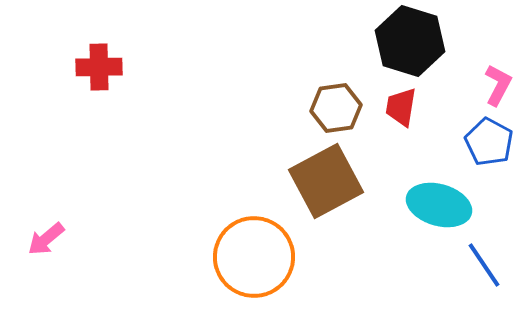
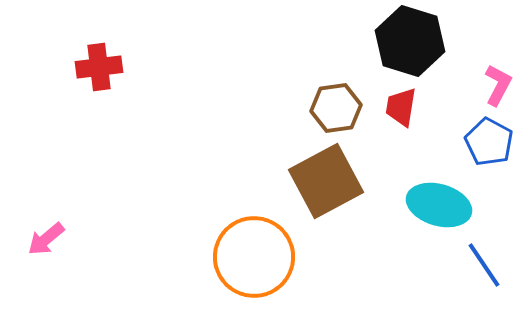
red cross: rotated 6 degrees counterclockwise
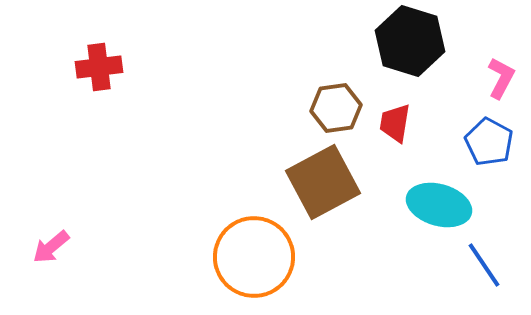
pink L-shape: moved 3 px right, 7 px up
red trapezoid: moved 6 px left, 16 px down
brown square: moved 3 px left, 1 px down
pink arrow: moved 5 px right, 8 px down
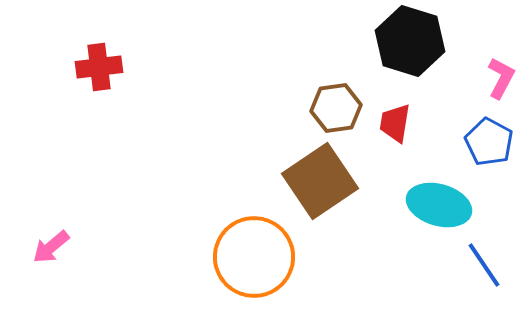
brown square: moved 3 px left, 1 px up; rotated 6 degrees counterclockwise
